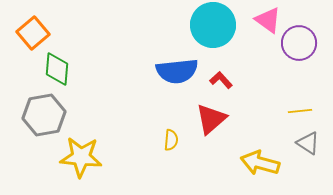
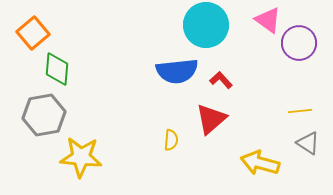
cyan circle: moved 7 px left
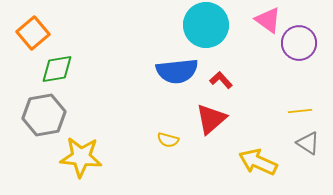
green diamond: rotated 76 degrees clockwise
yellow semicircle: moved 3 px left; rotated 100 degrees clockwise
yellow arrow: moved 2 px left, 1 px up; rotated 9 degrees clockwise
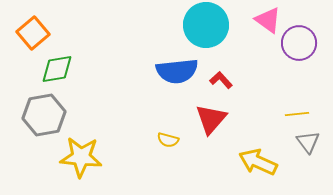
yellow line: moved 3 px left, 3 px down
red triangle: rotated 8 degrees counterclockwise
gray triangle: moved 1 px up; rotated 20 degrees clockwise
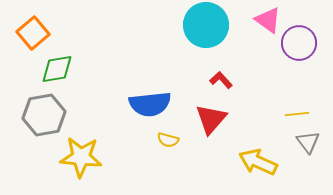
blue semicircle: moved 27 px left, 33 px down
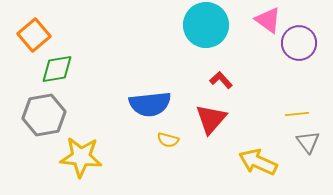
orange square: moved 1 px right, 2 px down
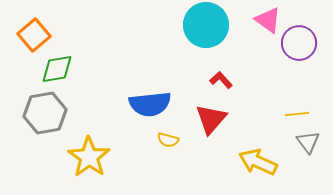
gray hexagon: moved 1 px right, 2 px up
yellow star: moved 8 px right; rotated 30 degrees clockwise
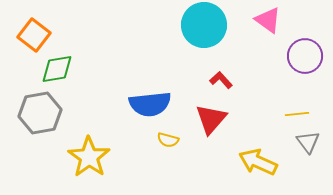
cyan circle: moved 2 px left
orange square: rotated 12 degrees counterclockwise
purple circle: moved 6 px right, 13 px down
gray hexagon: moved 5 px left
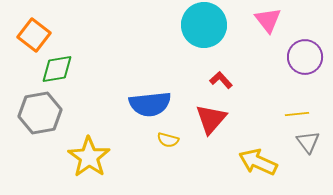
pink triangle: rotated 16 degrees clockwise
purple circle: moved 1 px down
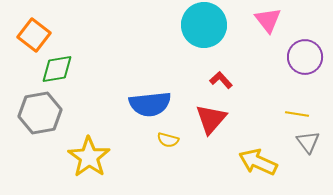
yellow line: rotated 15 degrees clockwise
